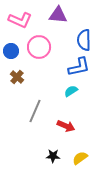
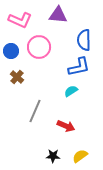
yellow semicircle: moved 2 px up
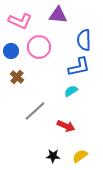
pink L-shape: moved 1 px down
gray line: rotated 25 degrees clockwise
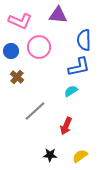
red arrow: rotated 90 degrees clockwise
black star: moved 3 px left, 1 px up
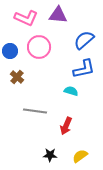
pink L-shape: moved 6 px right, 3 px up
blue semicircle: rotated 50 degrees clockwise
blue circle: moved 1 px left
blue L-shape: moved 5 px right, 2 px down
cyan semicircle: rotated 48 degrees clockwise
gray line: rotated 50 degrees clockwise
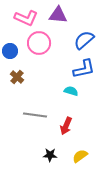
pink circle: moved 4 px up
gray line: moved 4 px down
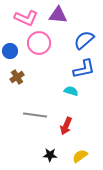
brown cross: rotated 16 degrees clockwise
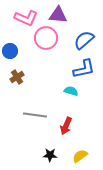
pink circle: moved 7 px right, 5 px up
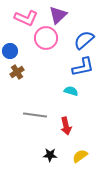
purple triangle: rotated 48 degrees counterclockwise
blue L-shape: moved 1 px left, 2 px up
brown cross: moved 5 px up
red arrow: rotated 36 degrees counterclockwise
